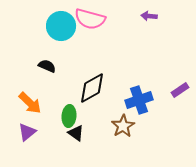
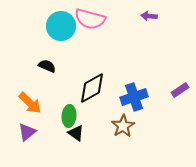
blue cross: moved 5 px left, 3 px up
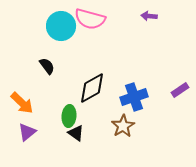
black semicircle: rotated 30 degrees clockwise
orange arrow: moved 8 px left
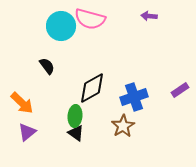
green ellipse: moved 6 px right
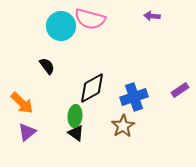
purple arrow: moved 3 px right
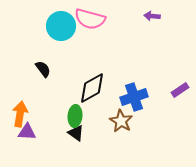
black semicircle: moved 4 px left, 3 px down
orange arrow: moved 2 px left, 11 px down; rotated 125 degrees counterclockwise
brown star: moved 2 px left, 5 px up; rotated 10 degrees counterclockwise
purple triangle: rotated 42 degrees clockwise
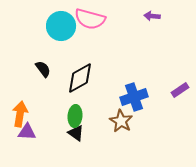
black diamond: moved 12 px left, 10 px up
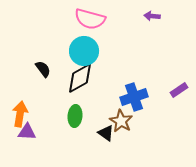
cyan circle: moved 23 px right, 25 px down
purple rectangle: moved 1 px left
black triangle: moved 30 px right
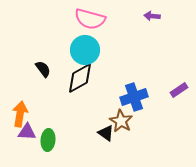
cyan circle: moved 1 px right, 1 px up
green ellipse: moved 27 px left, 24 px down
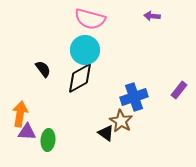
purple rectangle: rotated 18 degrees counterclockwise
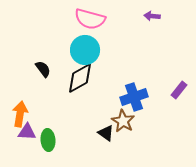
brown star: moved 2 px right
green ellipse: rotated 10 degrees counterclockwise
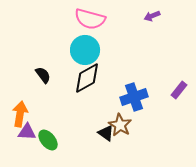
purple arrow: rotated 28 degrees counterclockwise
black semicircle: moved 6 px down
black diamond: moved 7 px right
brown star: moved 3 px left, 4 px down
green ellipse: rotated 35 degrees counterclockwise
